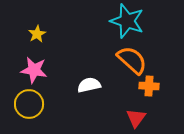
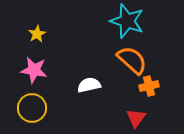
orange cross: rotated 18 degrees counterclockwise
yellow circle: moved 3 px right, 4 px down
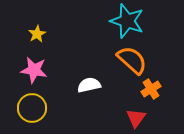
orange cross: moved 2 px right, 3 px down; rotated 18 degrees counterclockwise
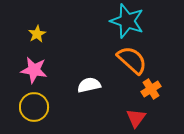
yellow circle: moved 2 px right, 1 px up
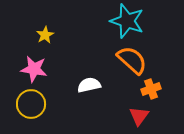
yellow star: moved 8 px right, 1 px down
pink star: moved 1 px up
orange cross: rotated 12 degrees clockwise
yellow circle: moved 3 px left, 3 px up
red triangle: moved 3 px right, 2 px up
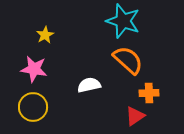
cyan star: moved 4 px left
orange semicircle: moved 4 px left
orange cross: moved 2 px left, 4 px down; rotated 18 degrees clockwise
yellow circle: moved 2 px right, 3 px down
red triangle: moved 4 px left; rotated 20 degrees clockwise
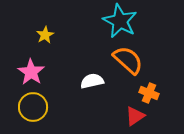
cyan star: moved 3 px left; rotated 8 degrees clockwise
pink star: moved 3 px left, 3 px down; rotated 24 degrees clockwise
white semicircle: moved 3 px right, 4 px up
orange cross: rotated 24 degrees clockwise
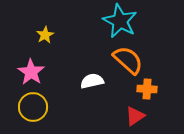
orange cross: moved 2 px left, 4 px up; rotated 18 degrees counterclockwise
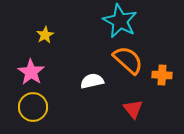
orange cross: moved 15 px right, 14 px up
red triangle: moved 2 px left, 7 px up; rotated 35 degrees counterclockwise
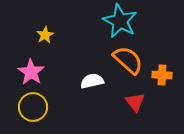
red triangle: moved 2 px right, 7 px up
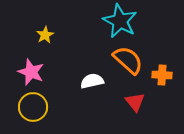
pink star: rotated 12 degrees counterclockwise
